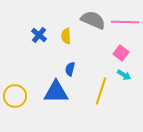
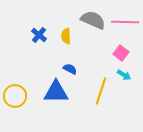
blue semicircle: rotated 104 degrees clockwise
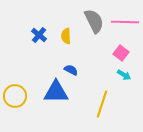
gray semicircle: moved 1 px right, 1 px down; rotated 40 degrees clockwise
blue semicircle: moved 1 px right, 1 px down
yellow line: moved 1 px right, 13 px down
